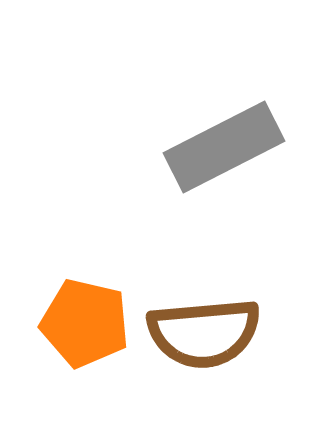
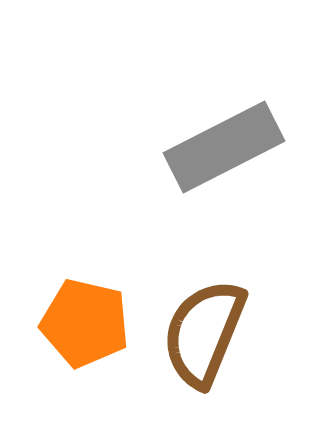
brown semicircle: rotated 117 degrees clockwise
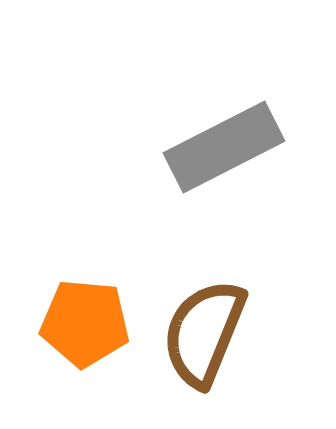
orange pentagon: rotated 8 degrees counterclockwise
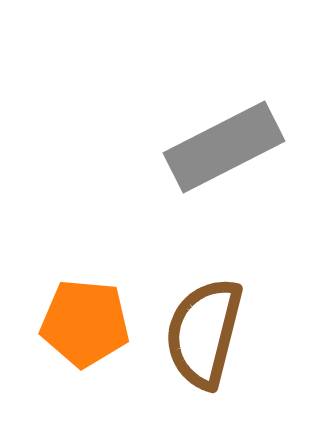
brown semicircle: rotated 8 degrees counterclockwise
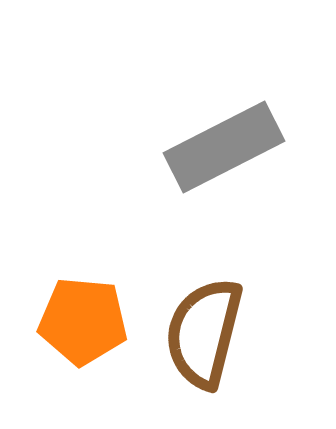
orange pentagon: moved 2 px left, 2 px up
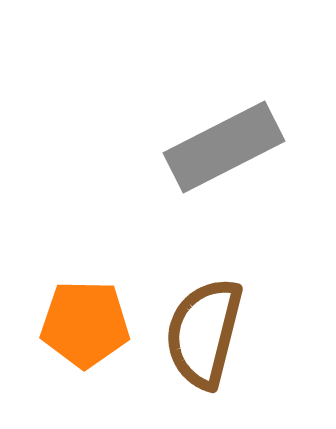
orange pentagon: moved 2 px right, 3 px down; rotated 4 degrees counterclockwise
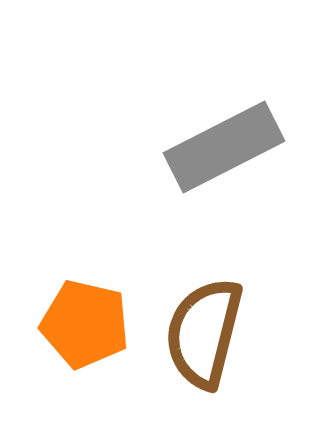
orange pentagon: rotated 12 degrees clockwise
